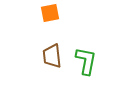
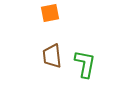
green L-shape: moved 1 px left, 3 px down
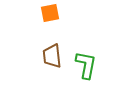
green L-shape: moved 1 px right, 1 px down
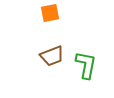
brown trapezoid: rotated 105 degrees counterclockwise
